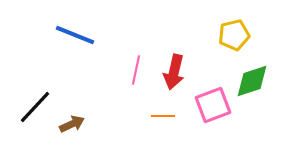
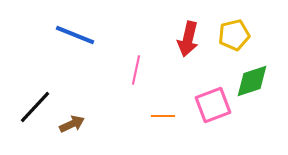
red arrow: moved 14 px right, 33 px up
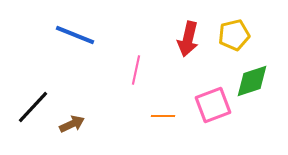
black line: moved 2 px left
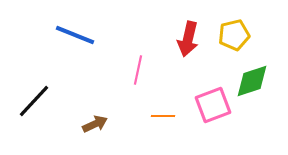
pink line: moved 2 px right
black line: moved 1 px right, 6 px up
brown arrow: moved 23 px right
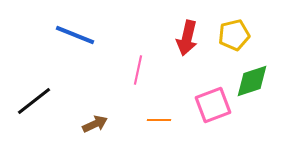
red arrow: moved 1 px left, 1 px up
black line: rotated 9 degrees clockwise
orange line: moved 4 px left, 4 px down
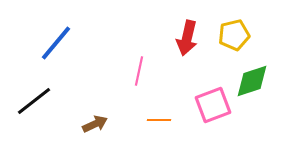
blue line: moved 19 px left, 8 px down; rotated 72 degrees counterclockwise
pink line: moved 1 px right, 1 px down
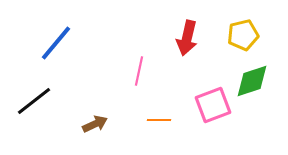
yellow pentagon: moved 9 px right
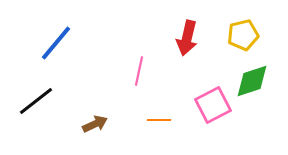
black line: moved 2 px right
pink square: rotated 6 degrees counterclockwise
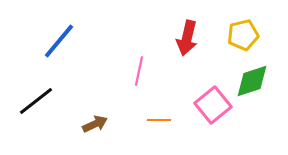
blue line: moved 3 px right, 2 px up
pink square: rotated 12 degrees counterclockwise
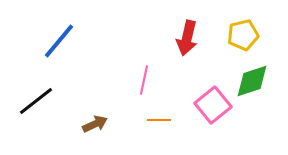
pink line: moved 5 px right, 9 px down
